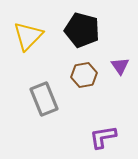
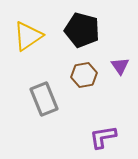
yellow triangle: rotated 12 degrees clockwise
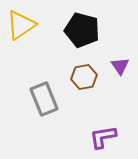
yellow triangle: moved 7 px left, 11 px up
brown hexagon: moved 2 px down
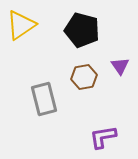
gray rectangle: rotated 8 degrees clockwise
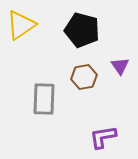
gray rectangle: rotated 16 degrees clockwise
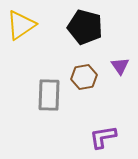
black pentagon: moved 3 px right, 3 px up
gray rectangle: moved 5 px right, 4 px up
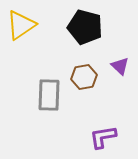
purple triangle: rotated 12 degrees counterclockwise
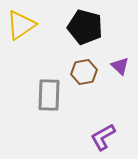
brown hexagon: moved 5 px up
purple L-shape: rotated 20 degrees counterclockwise
